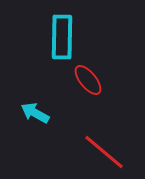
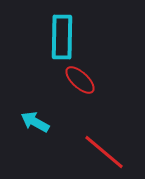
red ellipse: moved 8 px left; rotated 8 degrees counterclockwise
cyan arrow: moved 9 px down
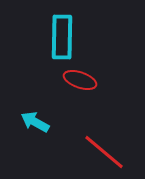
red ellipse: rotated 24 degrees counterclockwise
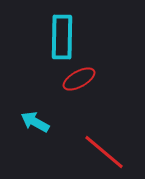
red ellipse: moved 1 px left, 1 px up; rotated 48 degrees counterclockwise
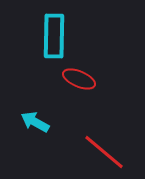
cyan rectangle: moved 8 px left, 1 px up
red ellipse: rotated 52 degrees clockwise
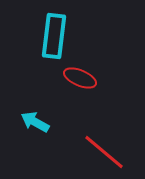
cyan rectangle: rotated 6 degrees clockwise
red ellipse: moved 1 px right, 1 px up
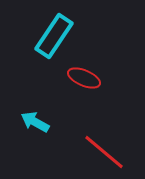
cyan rectangle: rotated 27 degrees clockwise
red ellipse: moved 4 px right
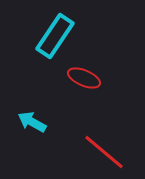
cyan rectangle: moved 1 px right
cyan arrow: moved 3 px left
